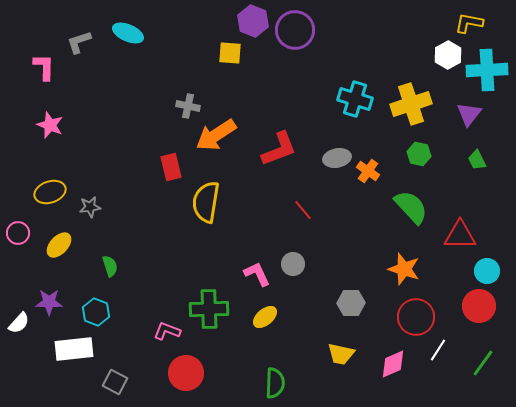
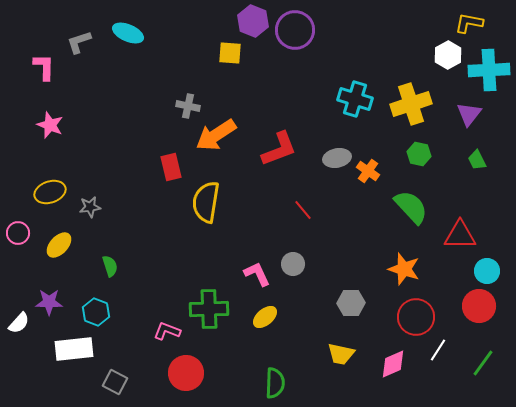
cyan cross at (487, 70): moved 2 px right
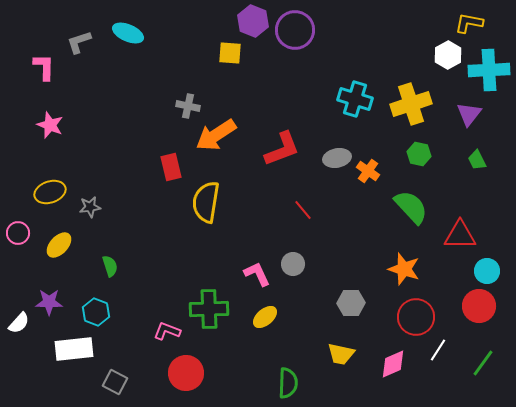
red L-shape at (279, 149): moved 3 px right
green semicircle at (275, 383): moved 13 px right
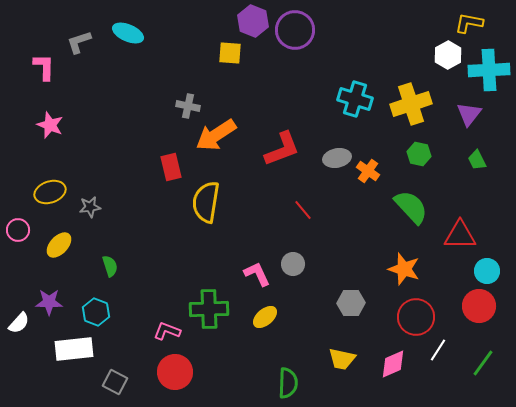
pink circle at (18, 233): moved 3 px up
yellow trapezoid at (341, 354): moved 1 px right, 5 px down
red circle at (186, 373): moved 11 px left, 1 px up
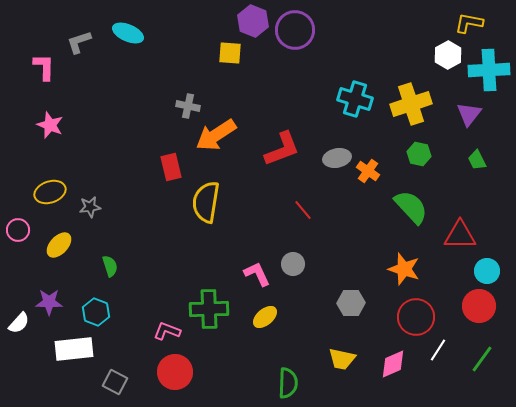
green line at (483, 363): moved 1 px left, 4 px up
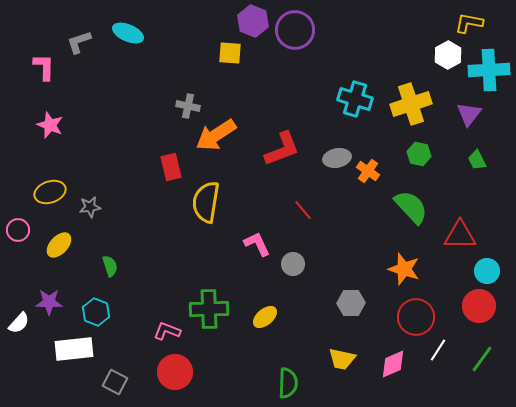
pink L-shape at (257, 274): moved 30 px up
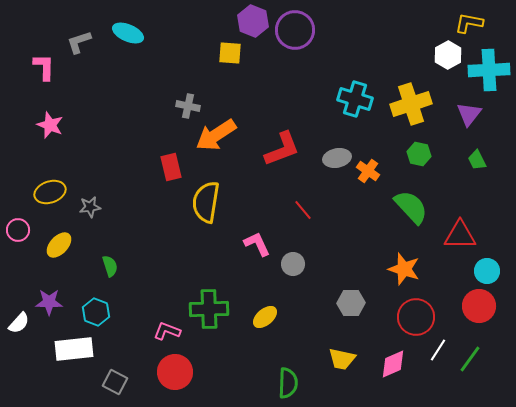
green line at (482, 359): moved 12 px left
